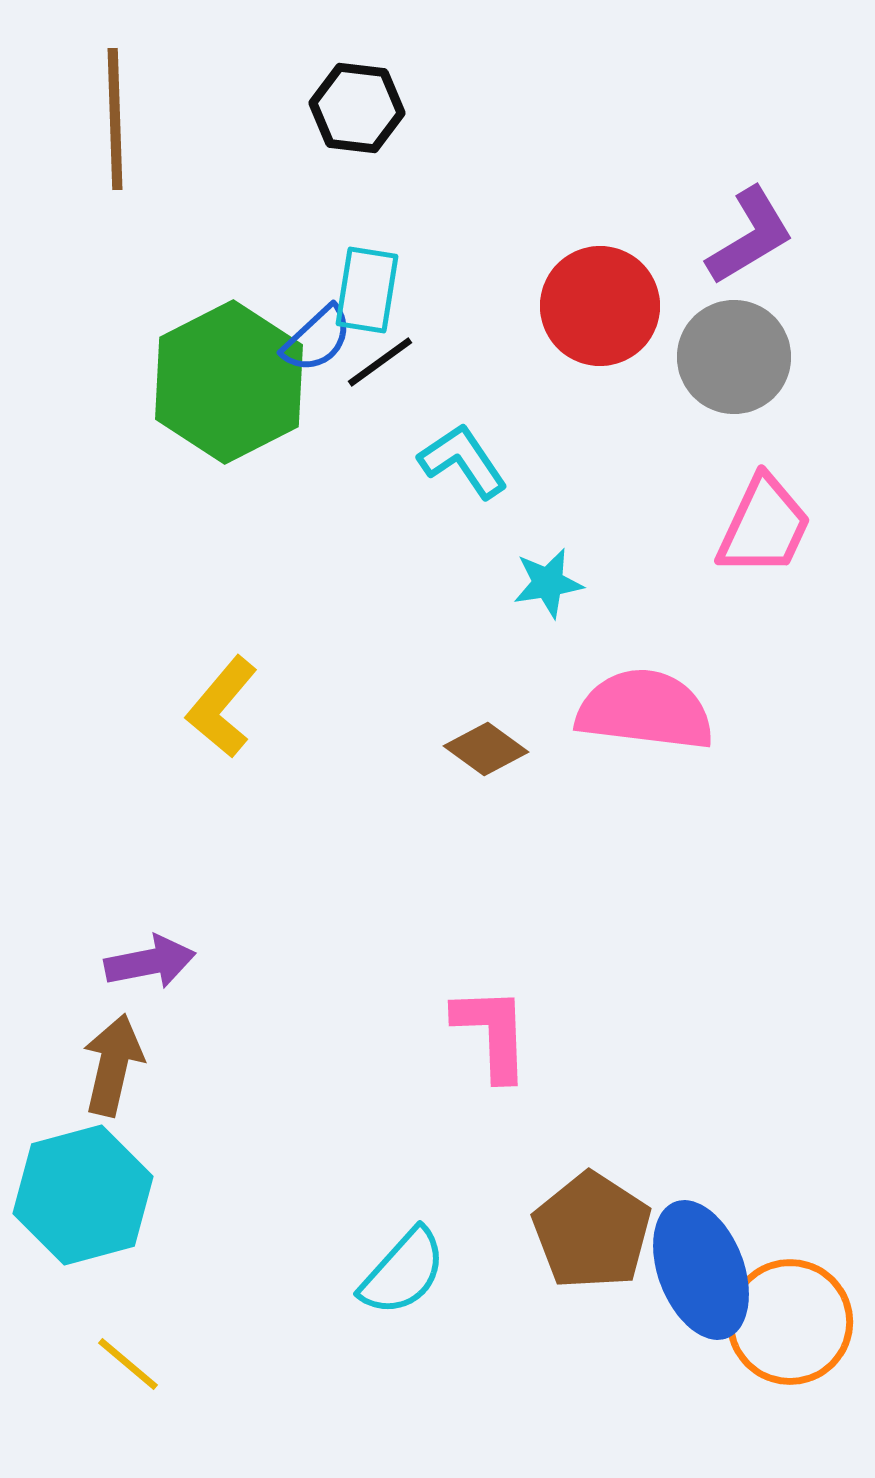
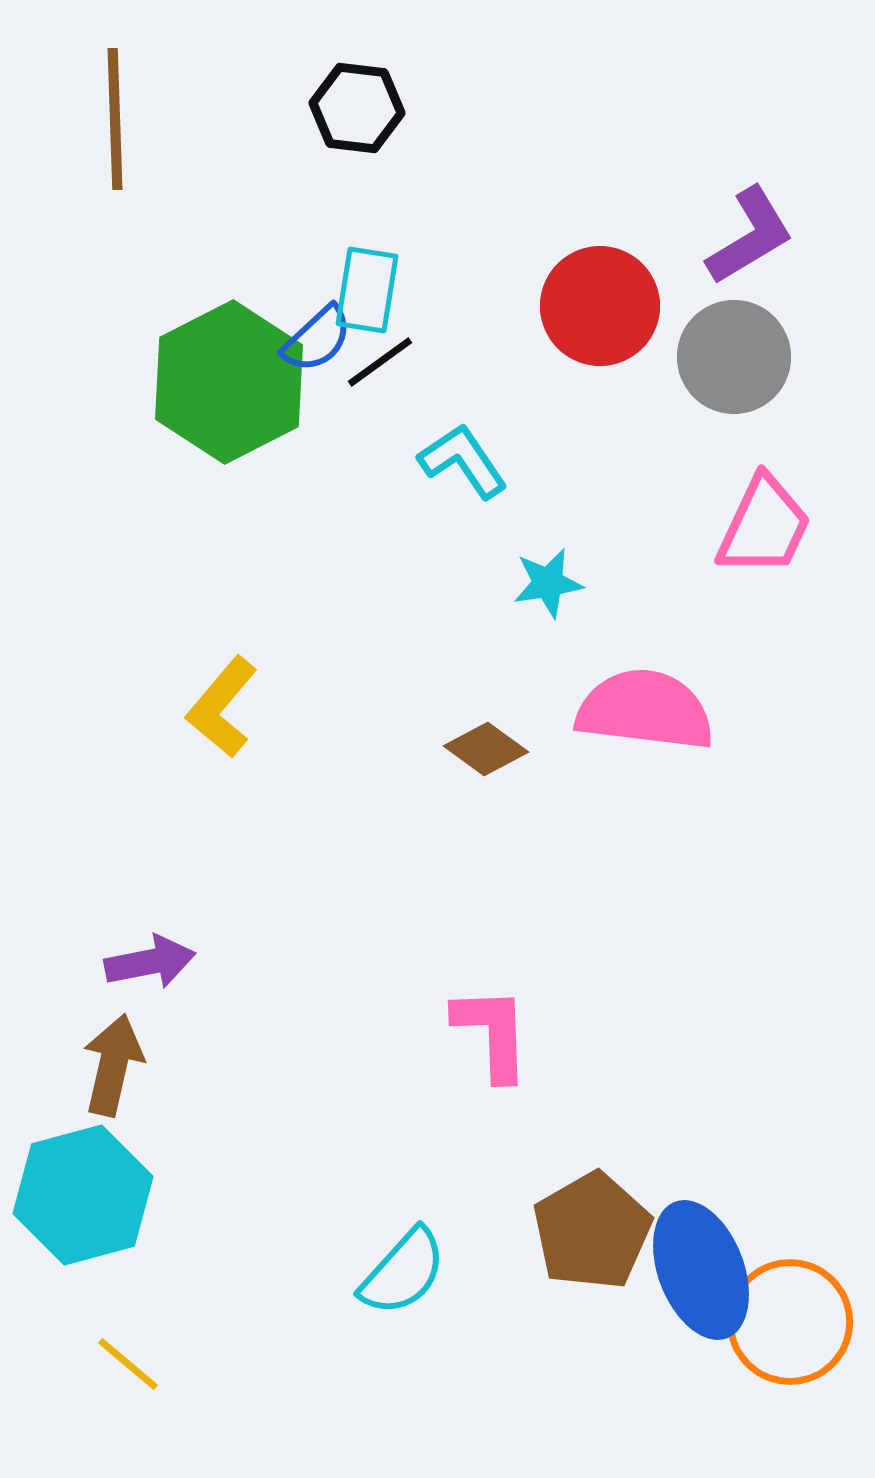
brown pentagon: rotated 9 degrees clockwise
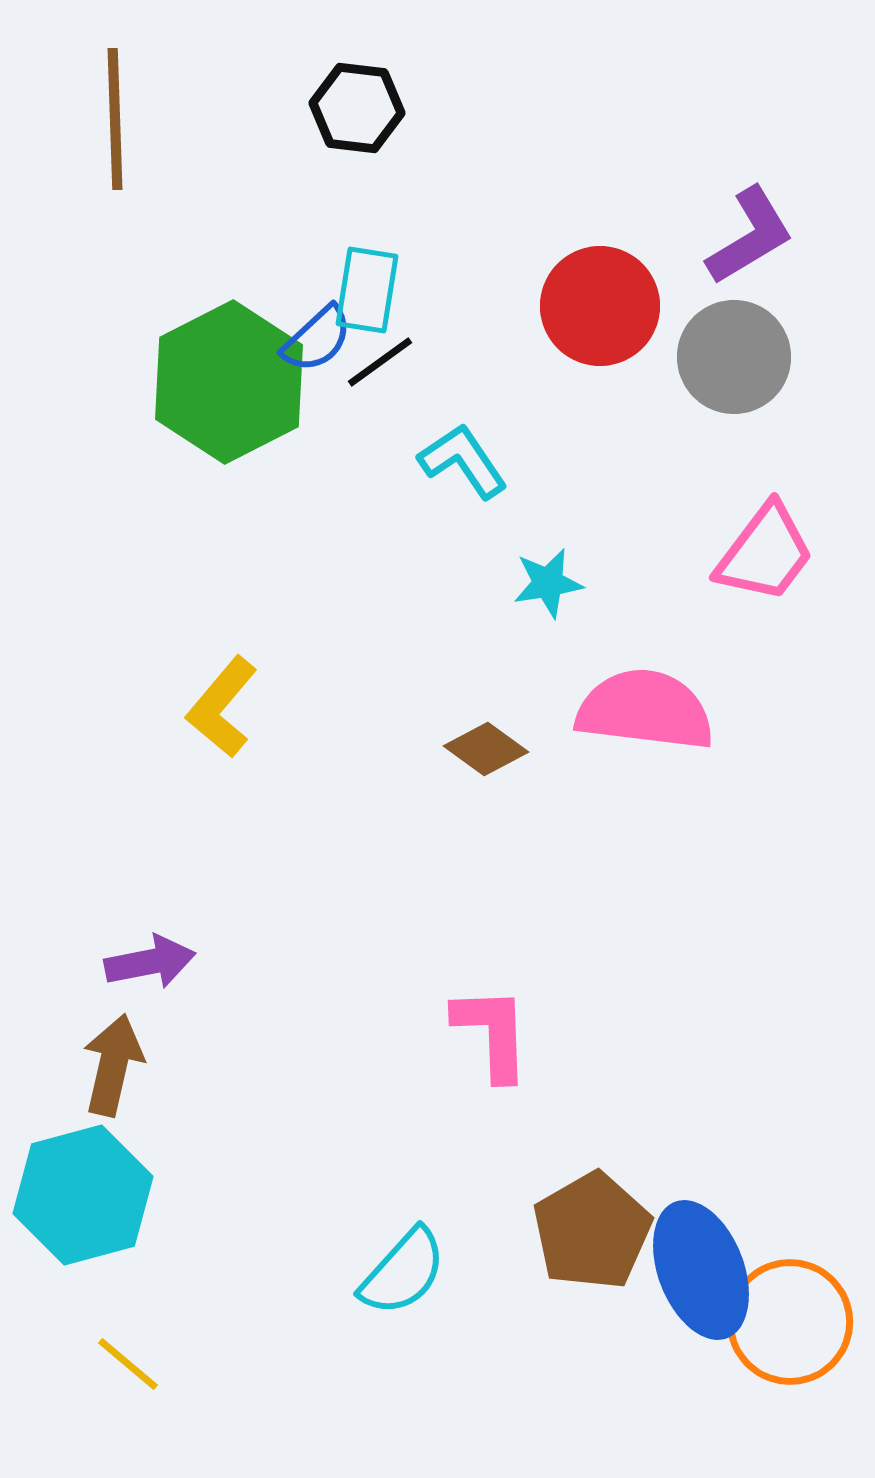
pink trapezoid: moved 1 px right, 27 px down; rotated 12 degrees clockwise
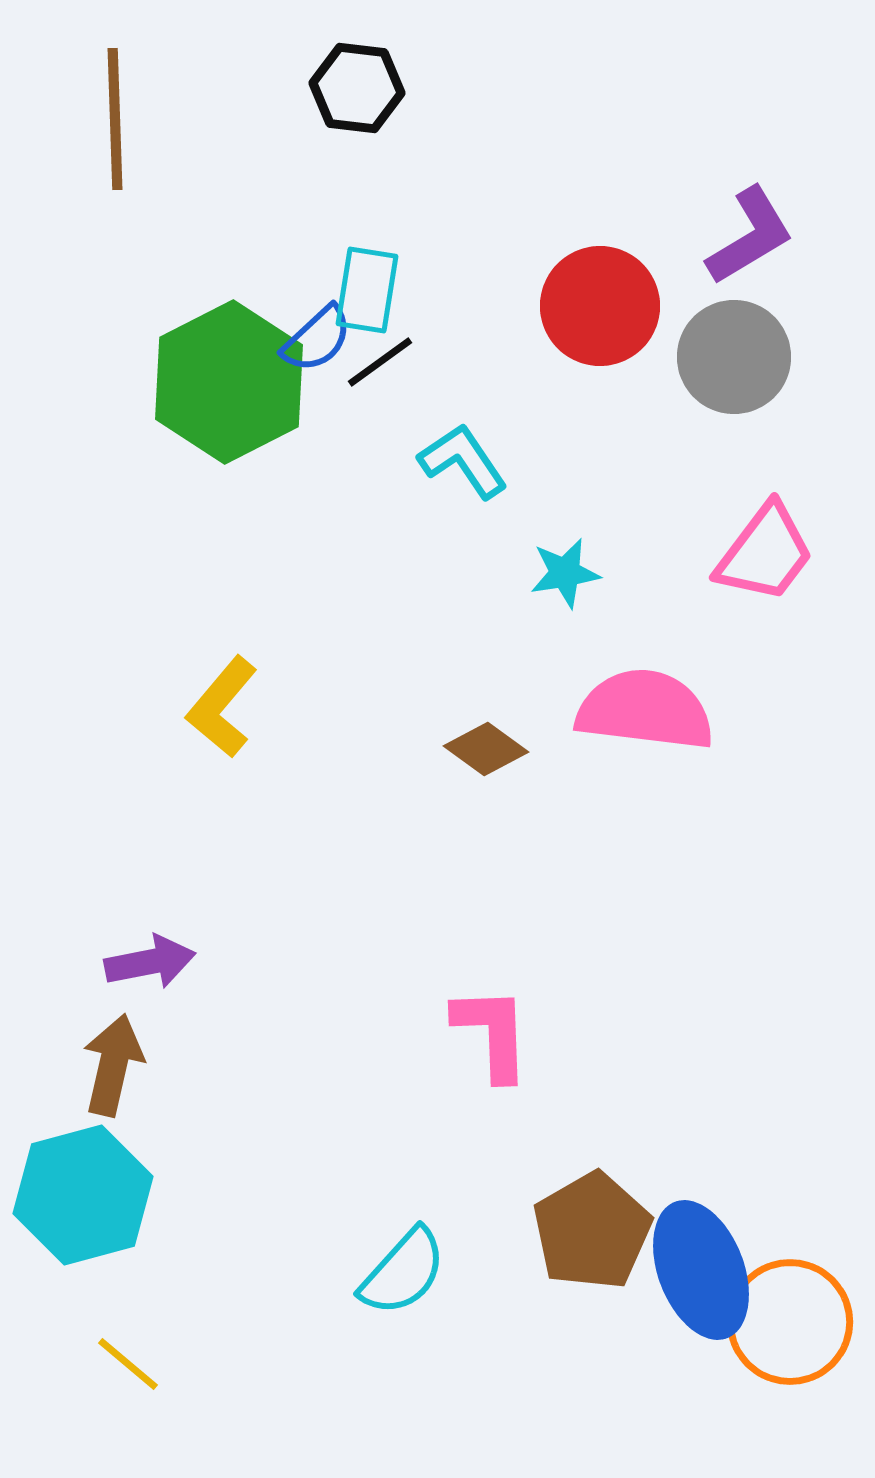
black hexagon: moved 20 px up
cyan star: moved 17 px right, 10 px up
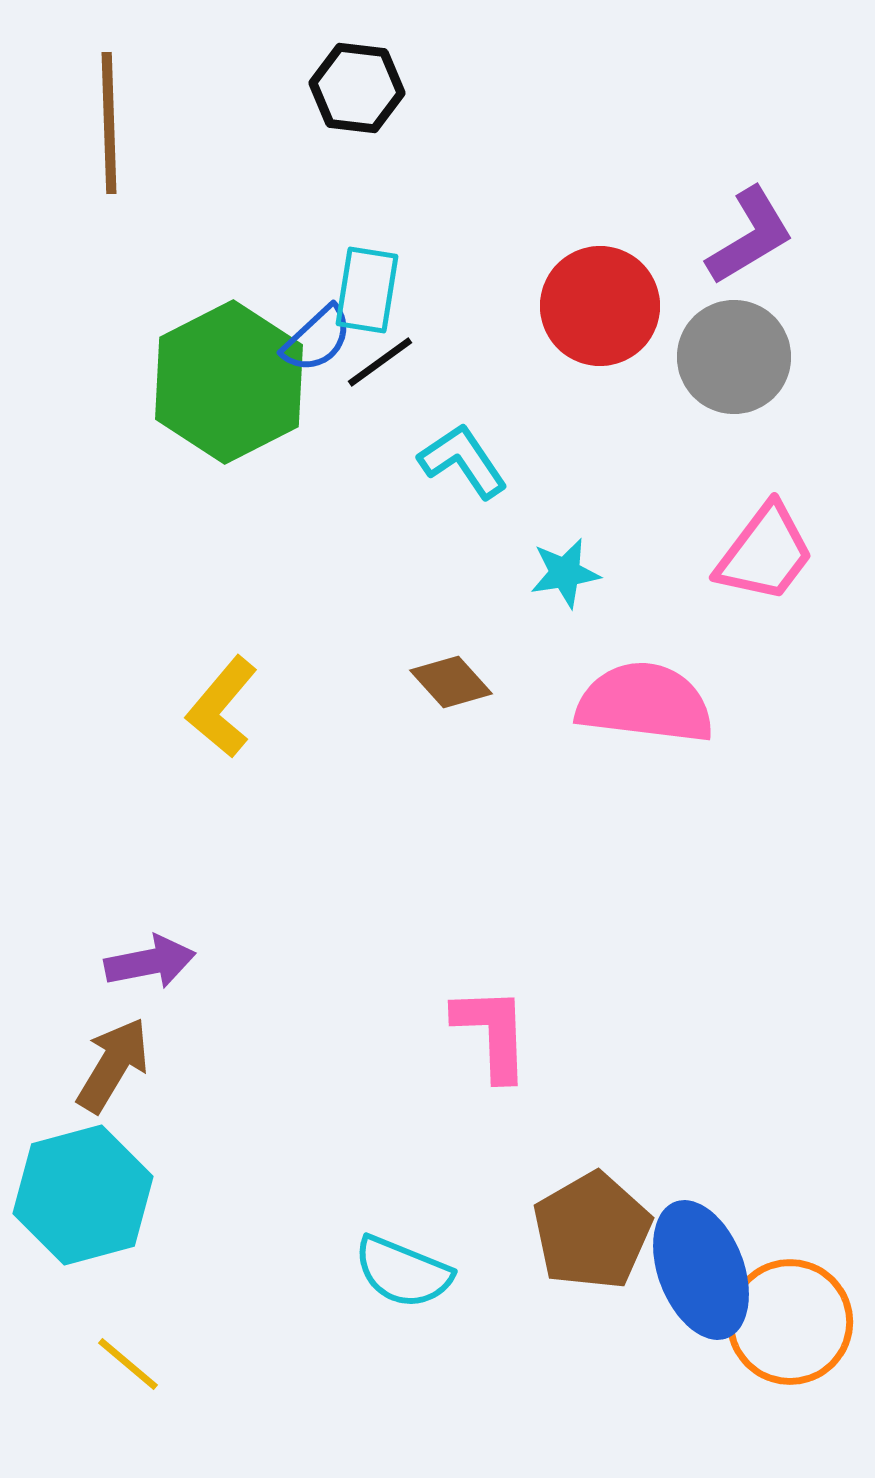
brown line: moved 6 px left, 4 px down
pink semicircle: moved 7 px up
brown diamond: moved 35 px left, 67 px up; rotated 12 degrees clockwise
brown arrow: rotated 18 degrees clockwise
cyan semicircle: rotated 70 degrees clockwise
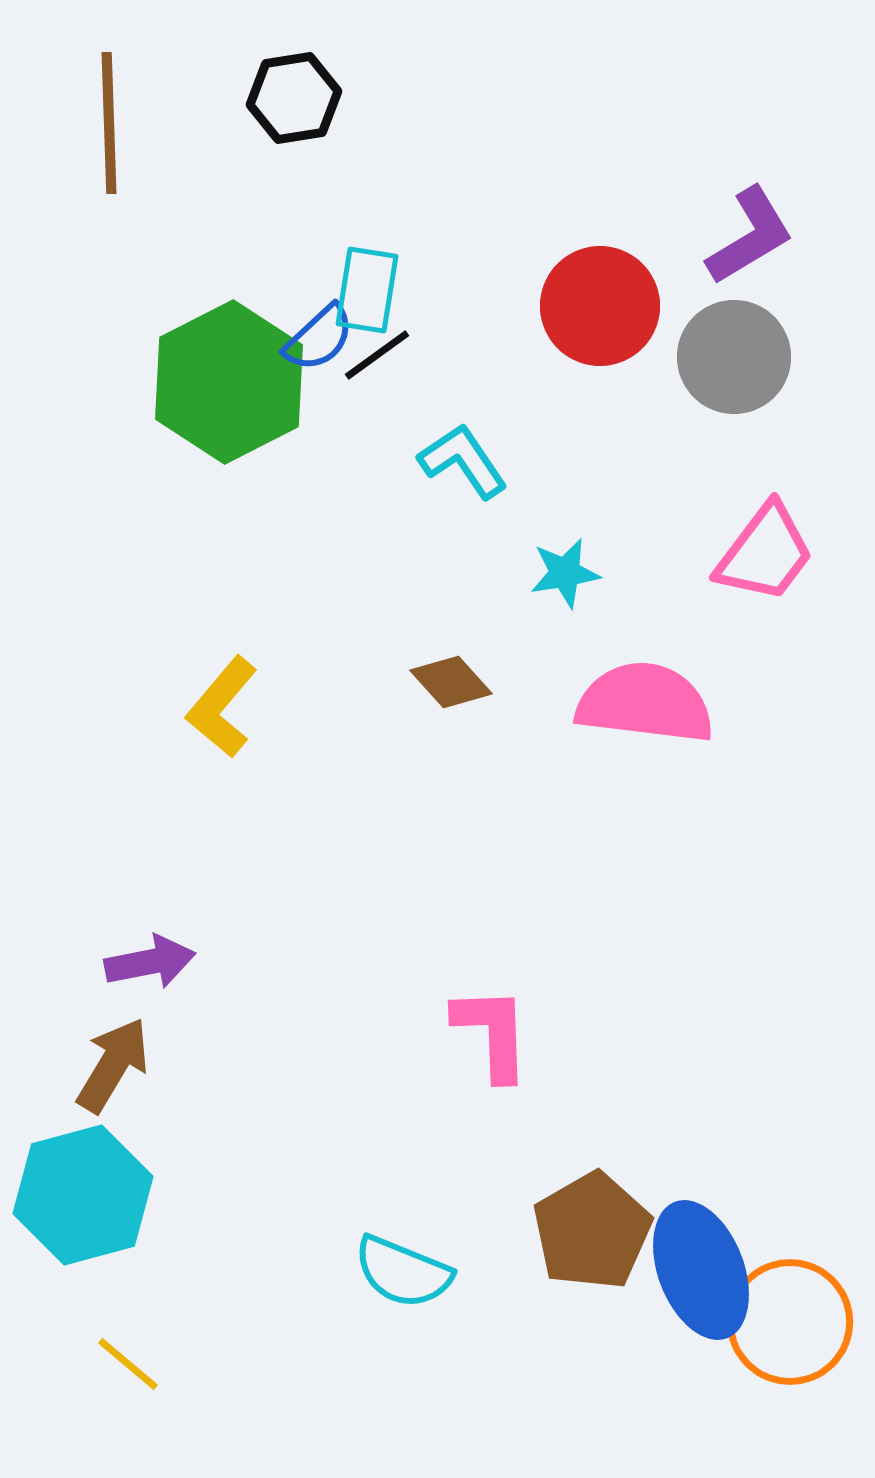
black hexagon: moved 63 px left, 10 px down; rotated 16 degrees counterclockwise
blue semicircle: moved 2 px right, 1 px up
black line: moved 3 px left, 7 px up
